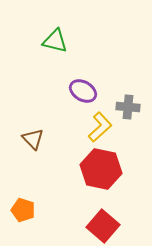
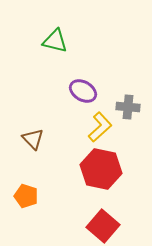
orange pentagon: moved 3 px right, 14 px up
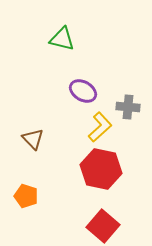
green triangle: moved 7 px right, 2 px up
